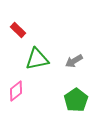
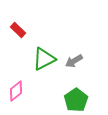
green triangle: moved 7 px right; rotated 15 degrees counterclockwise
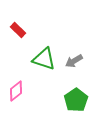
green triangle: rotated 45 degrees clockwise
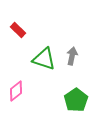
gray arrow: moved 2 px left, 5 px up; rotated 132 degrees clockwise
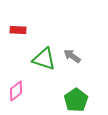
red rectangle: rotated 42 degrees counterclockwise
gray arrow: rotated 66 degrees counterclockwise
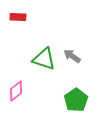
red rectangle: moved 13 px up
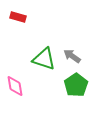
red rectangle: rotated 14 degrees clockwise
pink diamond: moved 1 px left, 5 px up; rotated 60 degrees counterclockwise
green pentagon: moved 15 px up
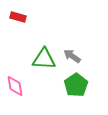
green triangle: rotated 15 degrees counterclockwise
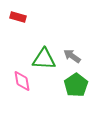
pink diamond: moved 7 px right, 5 px up
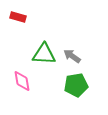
green triangle: moved 5 px up
green pentagon: rotated 25 degrees clockwise
